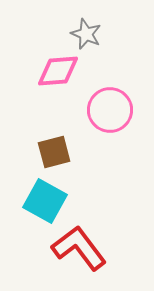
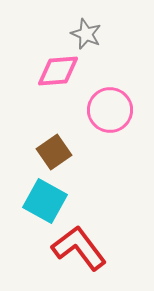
brown square: rotated 20 degrees counterclockwise
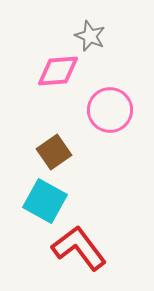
gray star: moved 4 px right, 2 px down
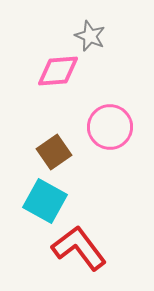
pink circle: moved 17 px down
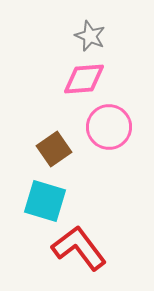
pink diamond: moved 26 px right, 8 px down
pink circle: moved 1 px left
brown square: moved 3 px up
cyan square: rotated 12 degrees counterclockwise
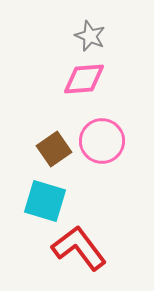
pink circle: moved 7 px left, 14 px down
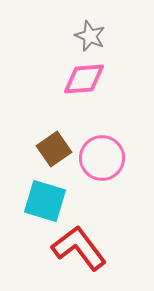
pink circle: moved 17 px down
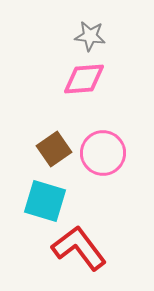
gray star: rotated 16 degrees counterclockwise
pink circle: moved 1 px right, 5 px up
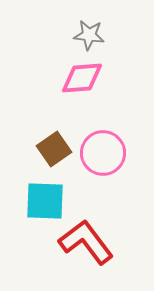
gray star: moved 1 px left, 1 px up
pink diamond: moved 2 px left, 1 px up
cyan square: rotated 15 degrees counterclockwise
red L-shape: moved 7 px right, 6 px up
